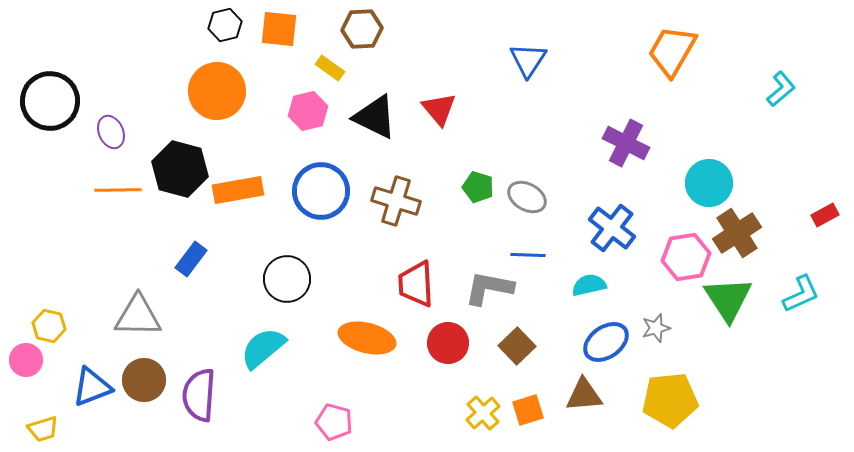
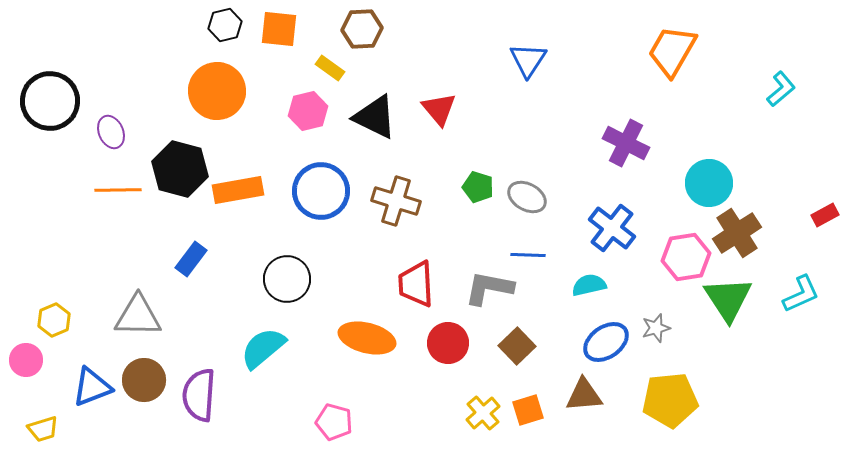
yellow hexagon at (49, 326): moved 5 px right, 6 px up; rotated 24 degrees clockwise
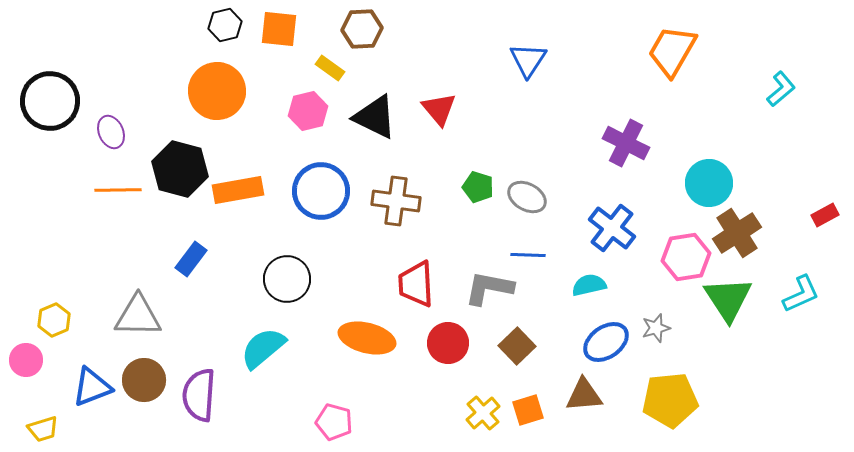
brown cross at (396, 201): rotated 9 degrees counterclockwise
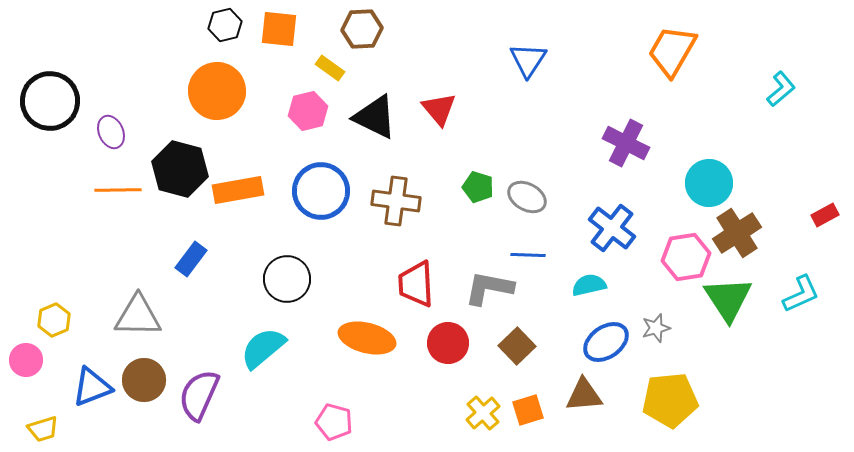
purple semicircle at (199, 395): rotated 20 degrees clockwise
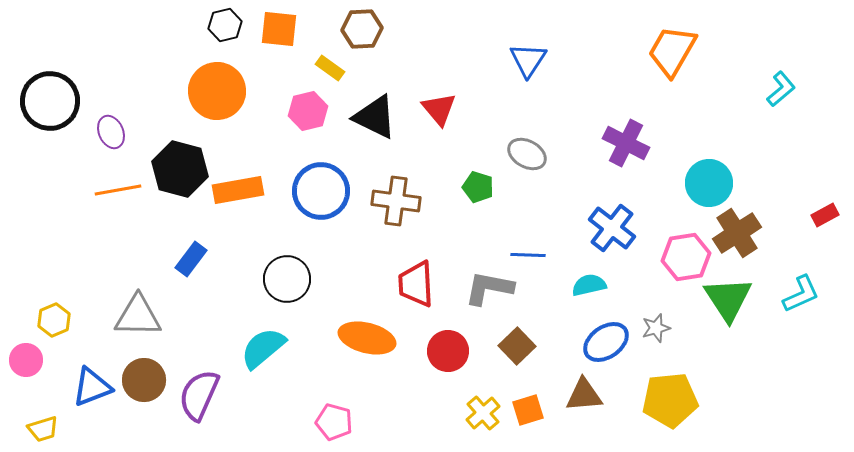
orange line at (118, 190): rotated 9 degrees counterclockwise
gray ellipse at (527, 197): moved 43 px up
red circle at (448, 343): moved 8 px down
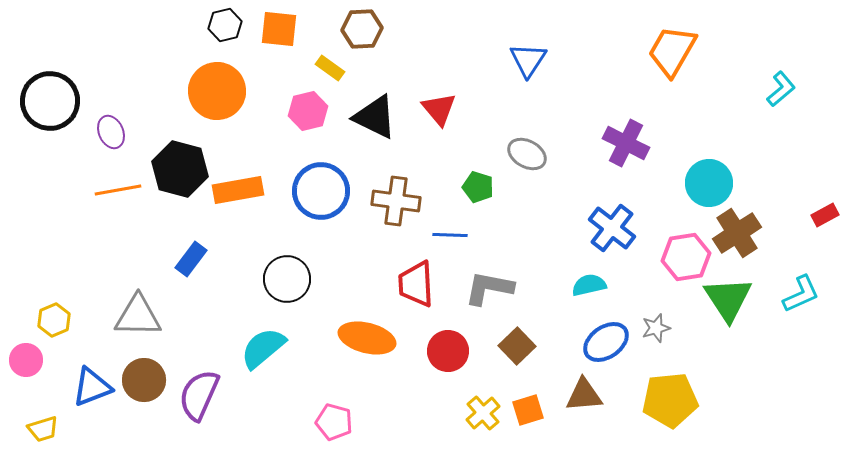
blue line at (528, 255): moved 78 px left, 20 px up
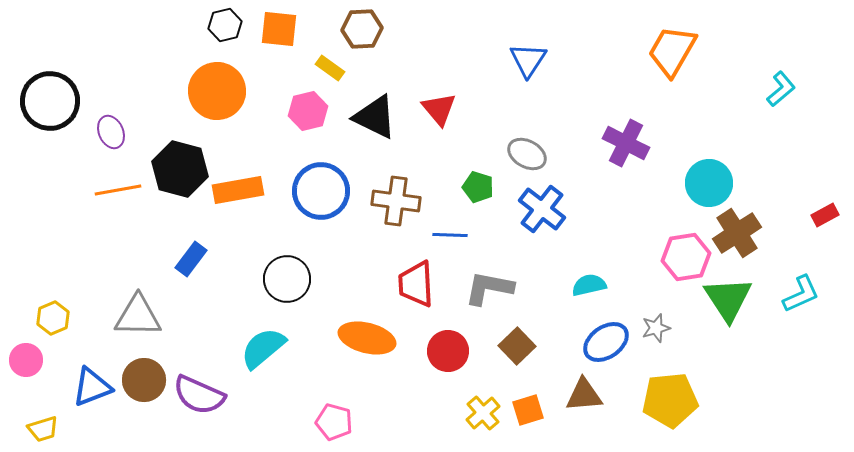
blue cross at (612, 228): moved 70 px left, 19 px up
yellow hexagon at (54, 320): moved 1 px left, 2 px up
purple semicircle at (199, 395): rotated 90 degrees counterclockwise
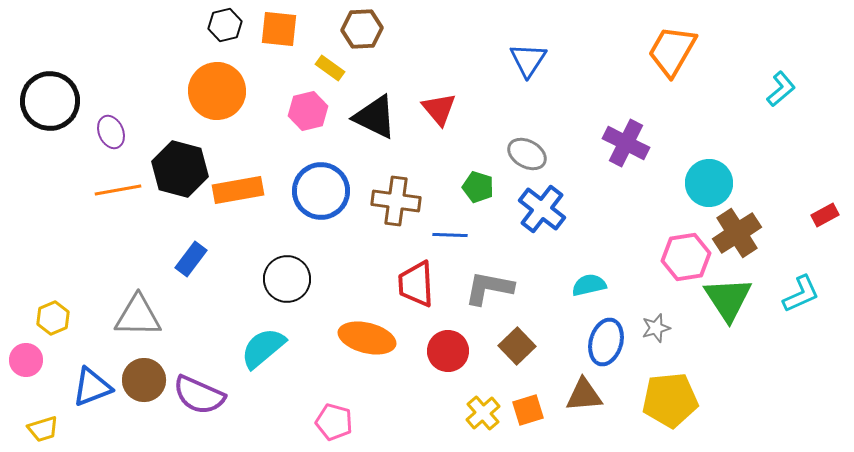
blue ellipse at (606, 342): rotated 39 degrees counterclockwise
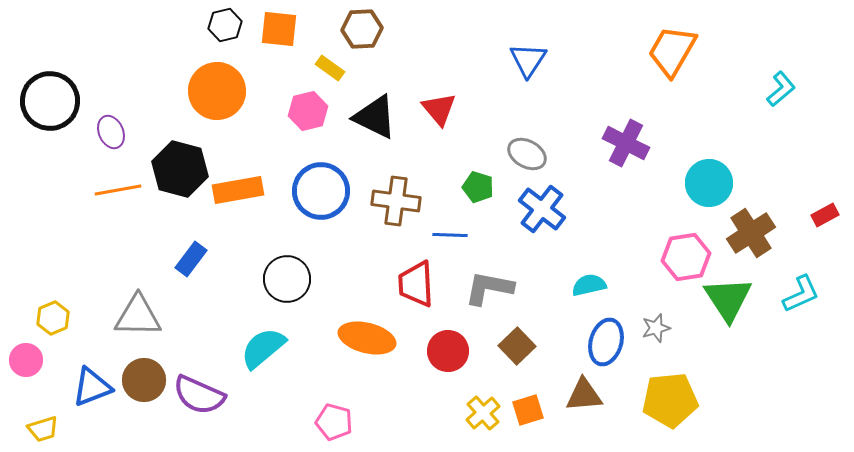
brown cross at (737, 233): moved 14 px right
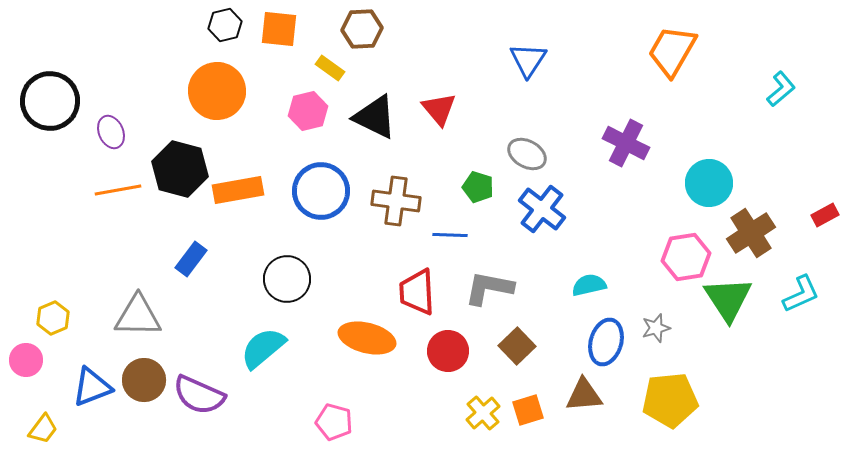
red trapezoid at (416, 284): moved 1 px right, 8 px down
yellow trapezoid at (43, 429): rotated 36 degrees counterclockwise
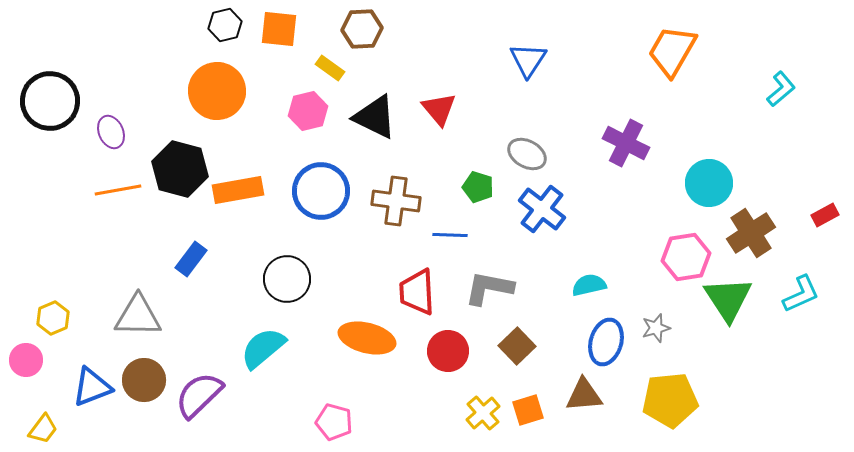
purple semicircle at (199, 395): rotated 112 degrees clockwise
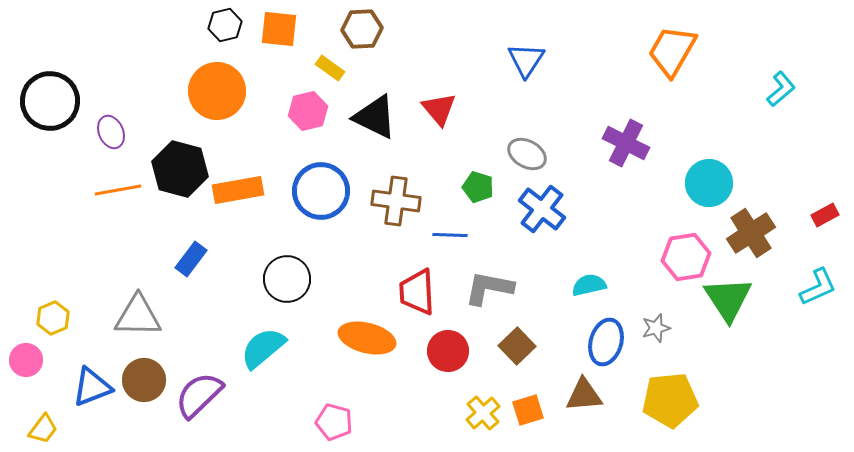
blue triangle at (528, 60): moved 2 px left
cyan L-shape at (801, 294): moved 17 px right, 7 px up
